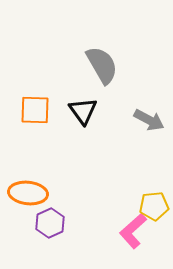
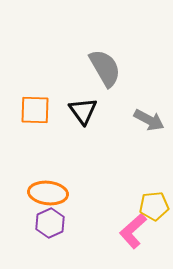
gray semicircle: moved 3 px right, 3 px down
orange ellipse: moved 20 px right
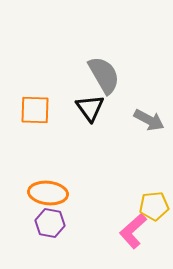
gray semicircle: moved 1 px left, 7 px down
black triangle: moved 7 px right, 3 px up
purple hexagon: rotated 24 degrees counterclockwise
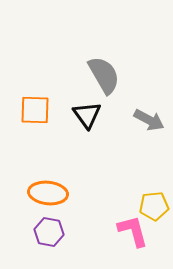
black triangle: moved 3 px left, 7 px down
purple hexagon: moved 1 px left, 9 px down
pink L-shape: rotated 117 degrees clockwise
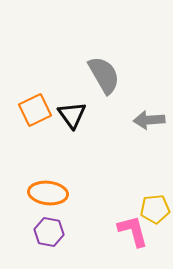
orange square: rotated 28 degrees counterclockwise
black triangle: moved 15 px left
gray arrow: rotated 148 degrees clockwise
yellow pentagon: moved 1 px right, 3 px down
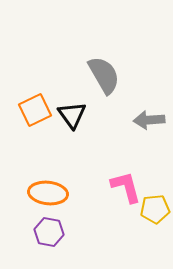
pink L-shape: moved 7 px left, 44 px up
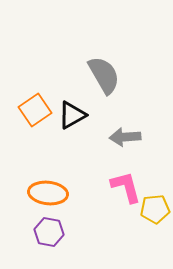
orange square: rotated 8 degrees counterclockwise
black triangle: rotated 36 degrees clockwise
gray arrow: moved 24 px left, 17 px down
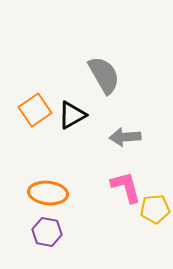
purple hexagon: moved 2 px left
